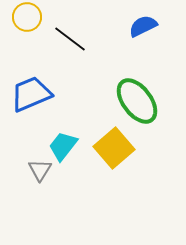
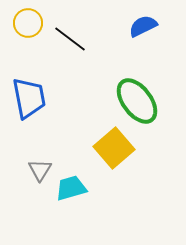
yellow circle: moved 1 px right, 6 px down
blue trapezoid: moved 2 px left, 4 px down; rotated 102 degrees clockwise
cyan trapezoid: moved 8 px right, 42 px down; rotated 36 degrees clockwise
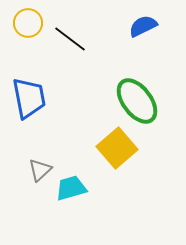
yellow square: moved 3 px right
gray triangle: rotated 15 degrees clockwise
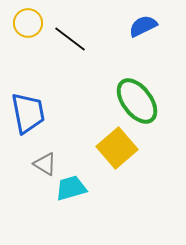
blue trapezoid: moved 1 px left, 15 px down
gray triangle: moved 5 px right, 6 px up; rotated 45 degrees counterclockwise
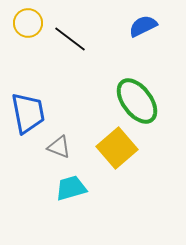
gray triangle: moved 14 px right, 17 px up; rotated 10 degrees counterclockwise
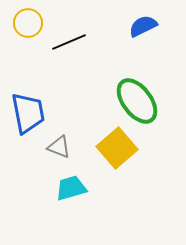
black line: moved 1 px left, 3 px down; rotated 60 degrees counterclockwise
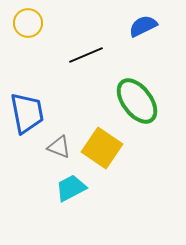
black line: moved 17 px right, 13 px down
blue trapezoid: moved 1 px left
yellow square: moved 15 px left; rotated 15 degrees counterclockwise
cyan trapezoid: rotated 12 degrees counterclockwise
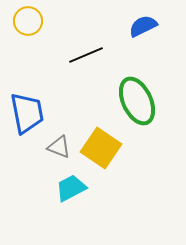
yellow circle: moved 2 px up
green ellipse: rotated 12 degrees clockwise
yellow square: moved 1 px left
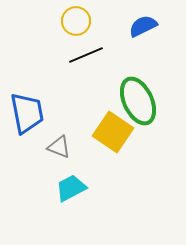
yellow circle: moved 48 px right
green ellipse: moved 1 px right
yellow square: moved 12 px right, 16 px up
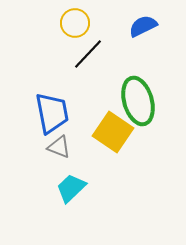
yellow circle: moved 1 px left, 2 px down
black line: moved 2 px right, 1 px up; rotated 24 degrees counterclockwise
green ellipse: rotated 9 degrees clockwise
blue trapezoid: moved 25 px right
cyan trapezoid: rotated 16 degrees counterclockwise
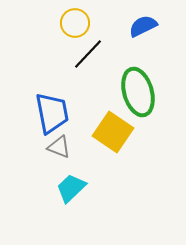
green ellipse: moved 9 px up
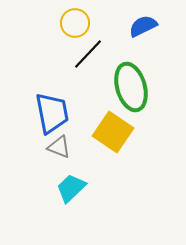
green ellipse: moved 7 px left, 5 px up
